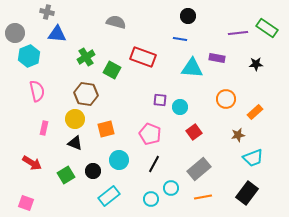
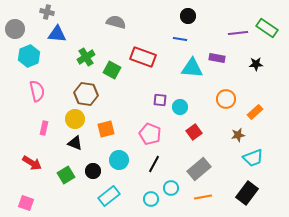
gray circle at (15, 33): moved 4 px up
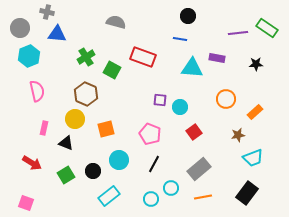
gray circle at (15, 29): moved 5 px right, 1 px up
brown hexagon at (86, 94): rotated 15 degrees clockwise
black triangle at (75, 143): moved 9 px left
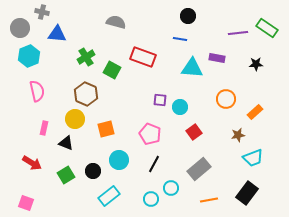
gray cross at (47, 12): moved 5 px left
orange line at (203, 197): moved 6 px right, 3 px down
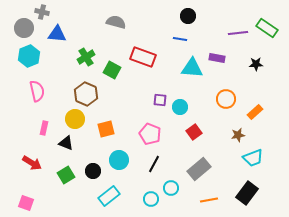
gray circle at (20, 28): moved 4 px right
